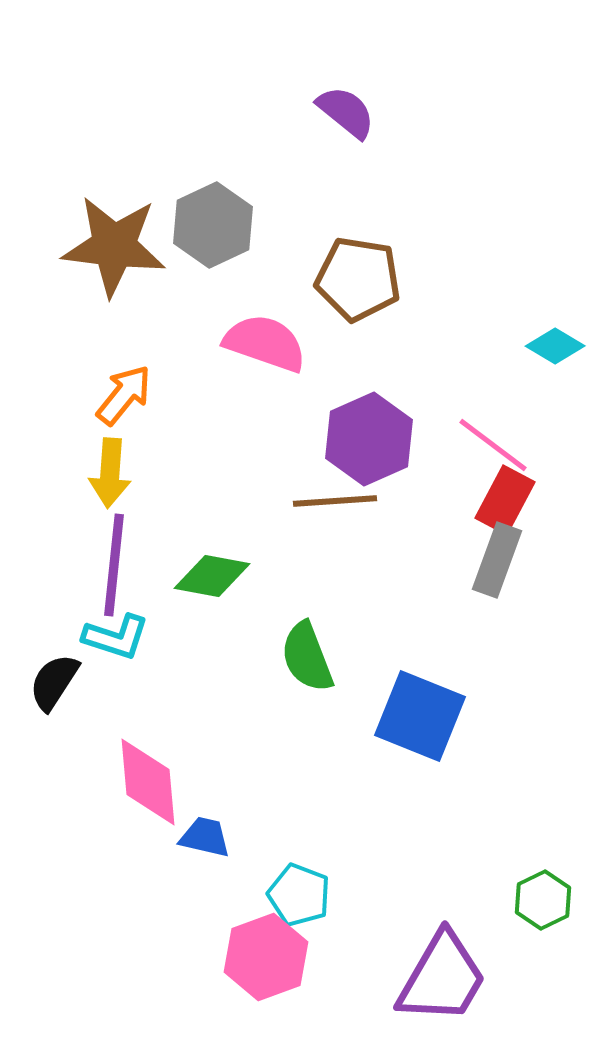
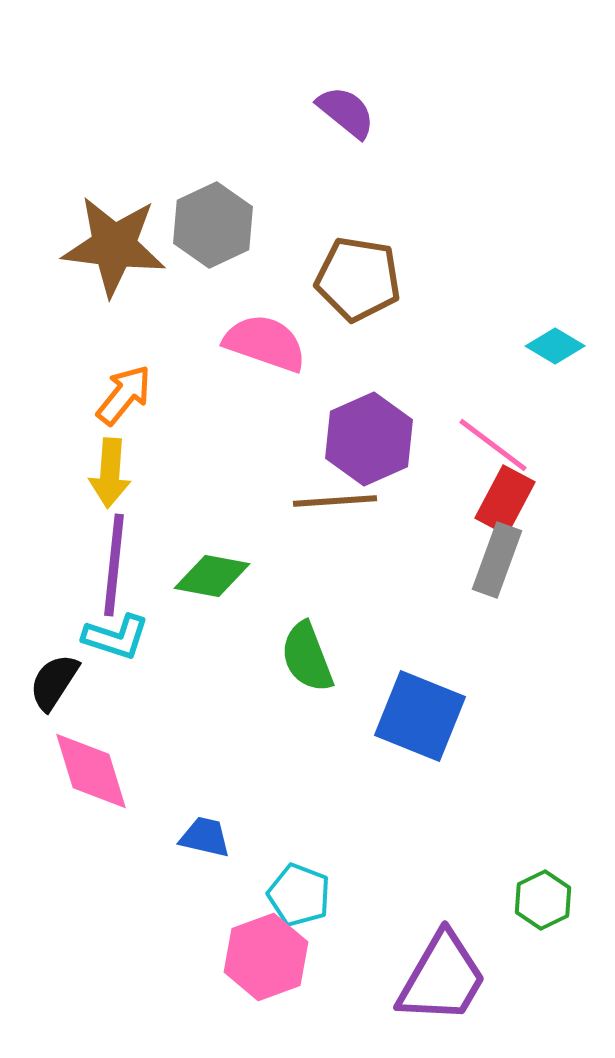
pink diamond: moved 57 px left, 11 px up; rotated 12 degrees counterclockwise
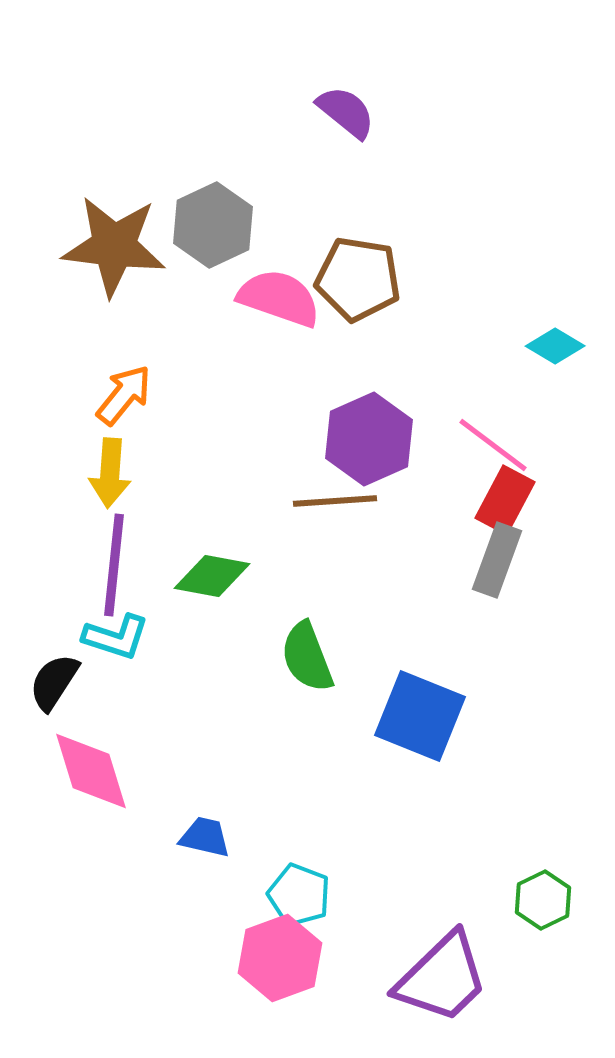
pink semicircle: moved 14 px right, 45 px up
pink hexagon: moved 14 px right, 1 px down
purple trapezoid: rotated 16 degrees clockwise
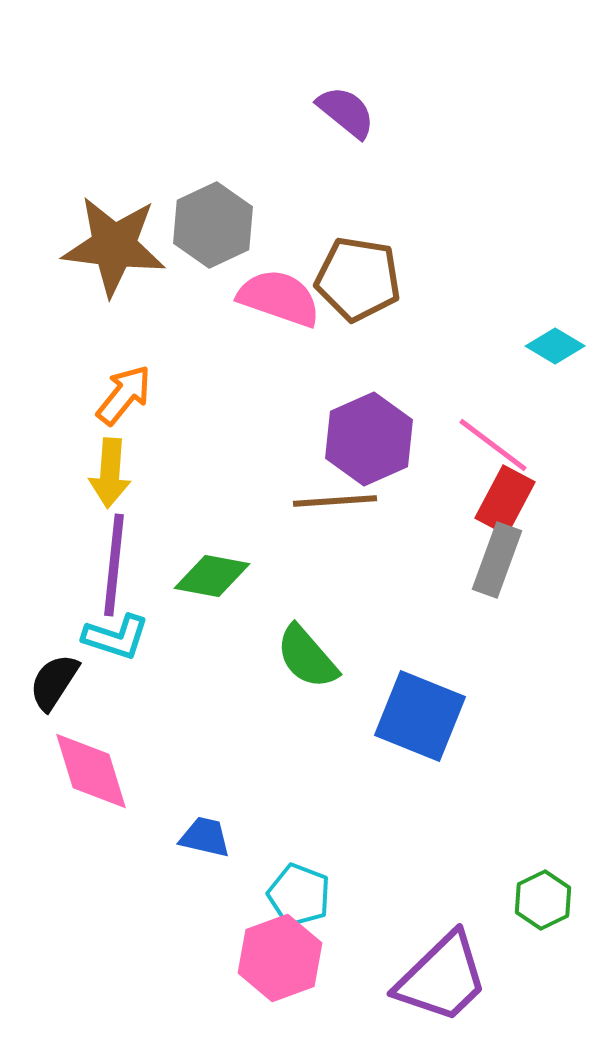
green semicircle: rotated 20 degrees counterclockwise
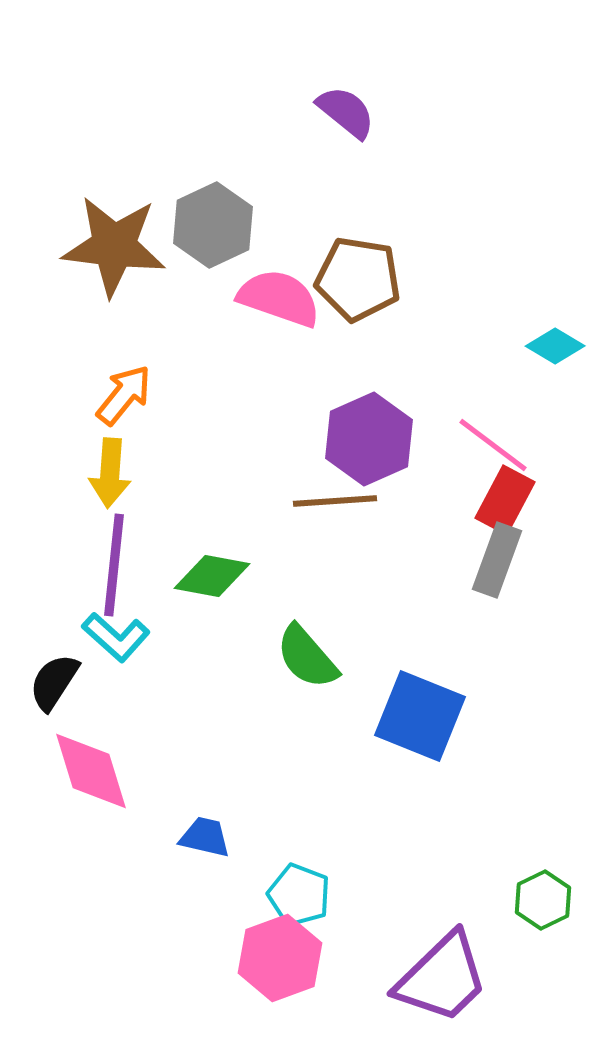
cyan L-shape: rotated 24 degrees clockwise
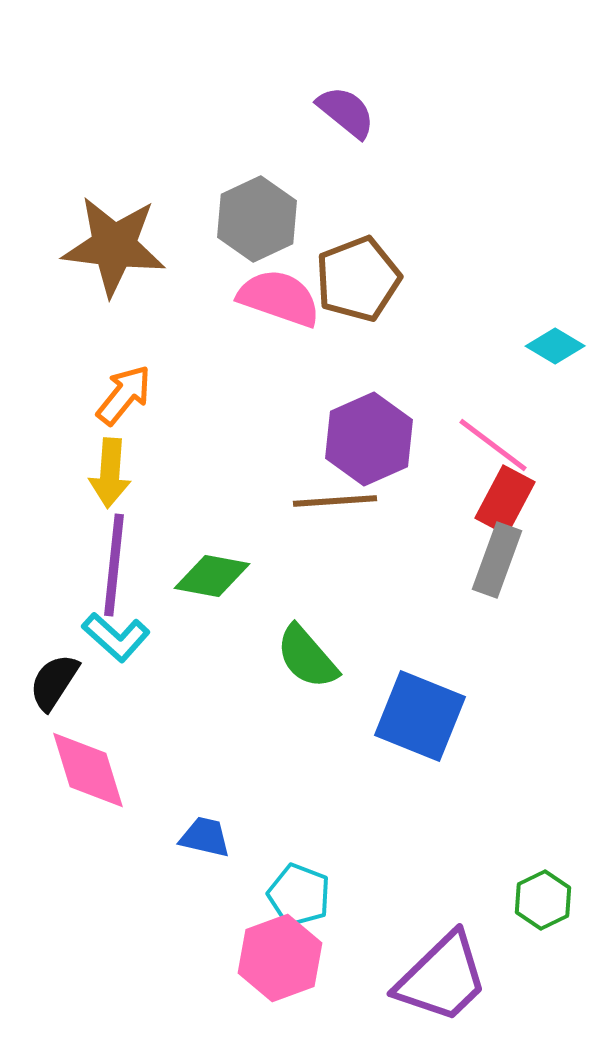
gray hexagon: moved 44 px right, 6 px up
brown pentagon: rotated 30 degrees counterclockwise
pink diamond: moved 3 px left, 1 px up
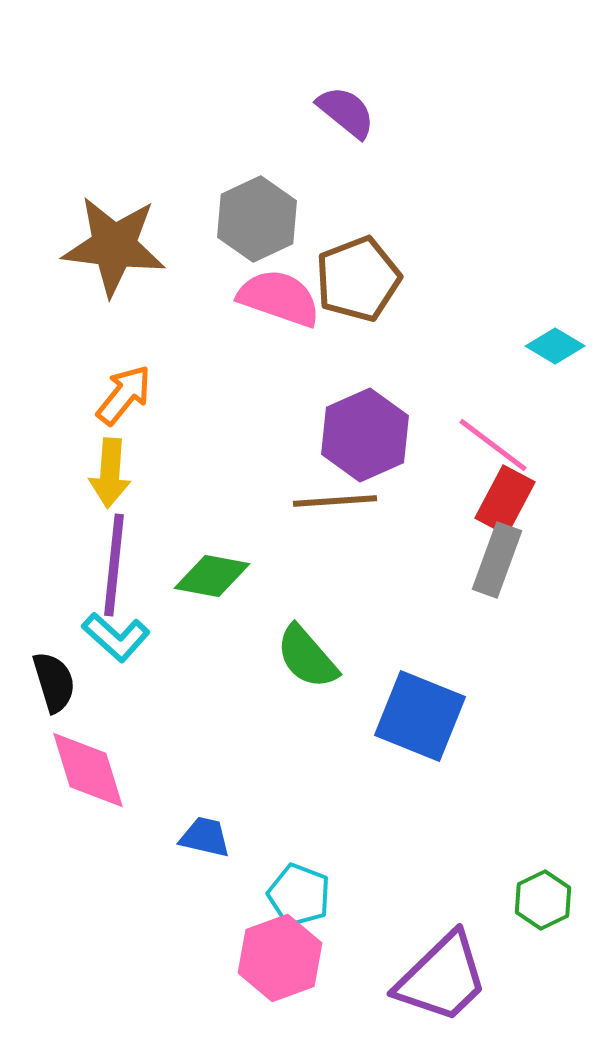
purple hexagon: moved 4 px left, 4 px up
black semicircle: rotated 130 degrees clockwise
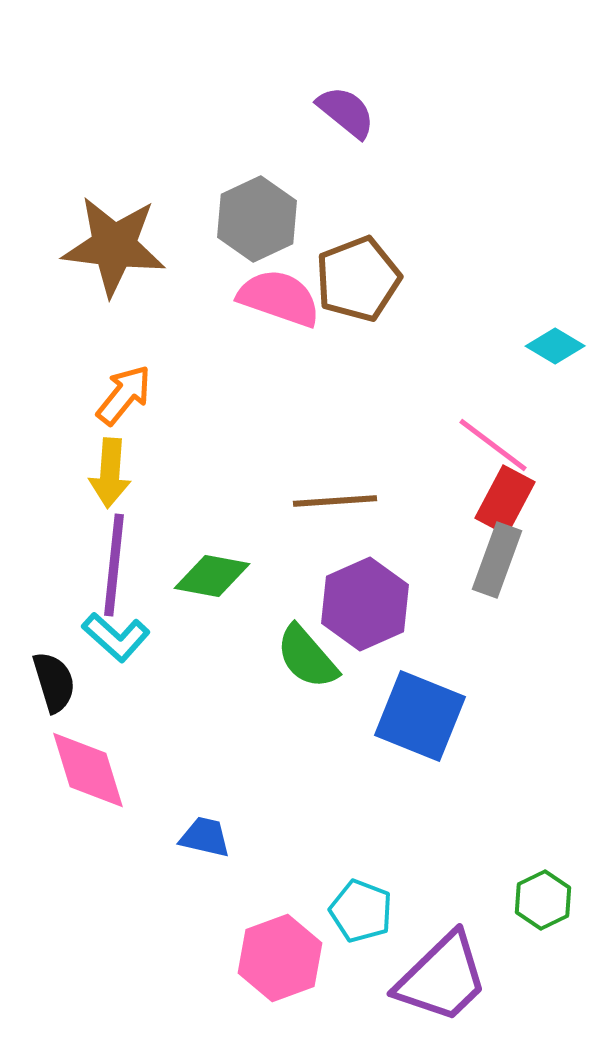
purple hexagon: moved 169 px down
cyan pentagon: moved 62 px right, 16 px down
